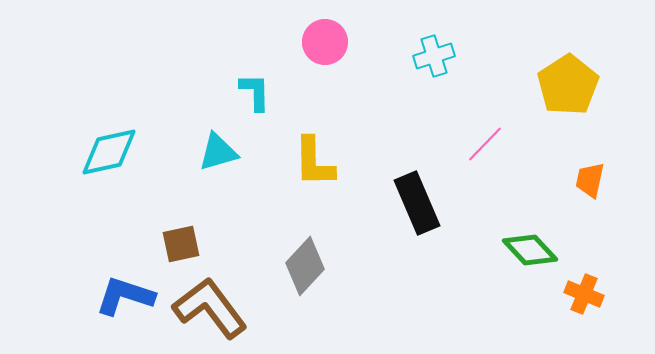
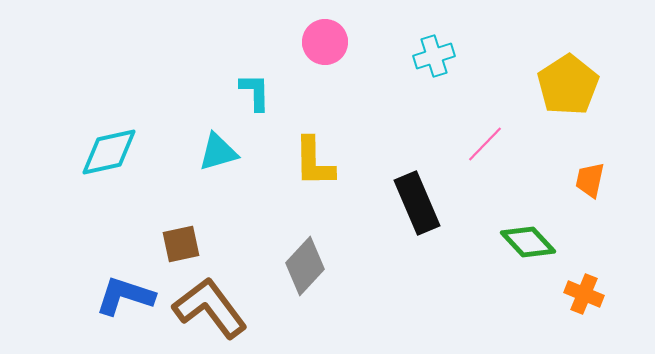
green diamond: moved 2 px left, 8 px up
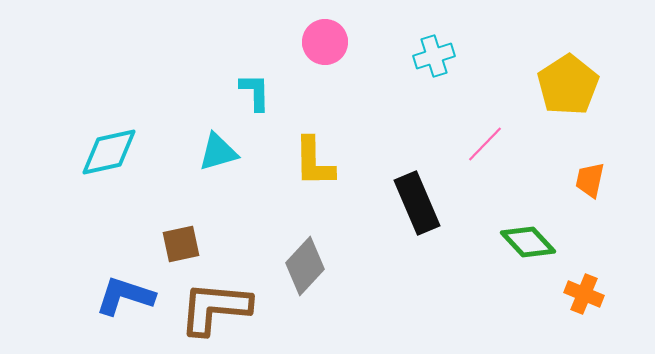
brown L-shape: moved 5 px right; rotated 48 degrees counterclockwise
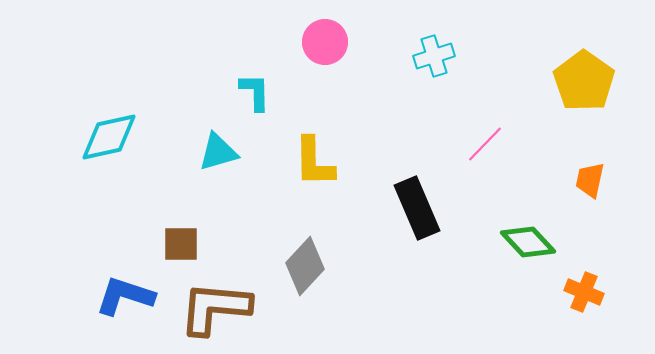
yellow pentagon: moved 16 px right, 4 px up; rotated 4 degrees counterclockwise
cyan diamond: moved 15 px up
black rectangle: moved 5 px down
brown square: rotated 12 degrees clockwise
orange cross: moved 2 px up
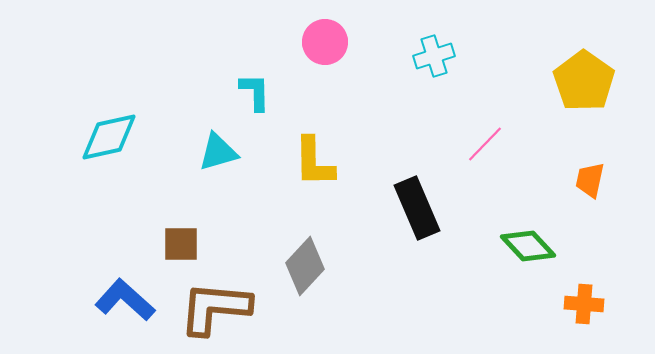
green diamond: moved 4 px down
orange cross: moved 12 px down; rotated 18 degrees counterclockwise
blue L-shape: moved 4 px down; rotated 24 degrees clockwise
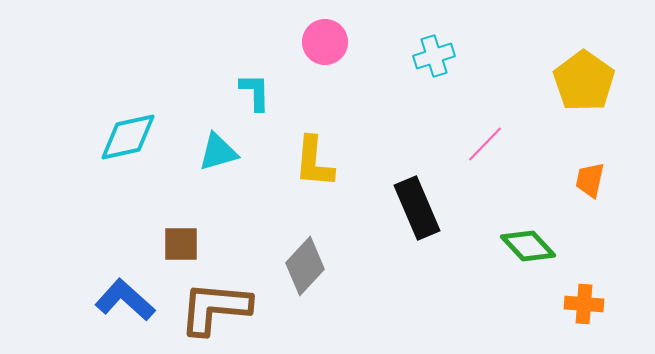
cyan diamond: moved 19 px right
yellow L-shape: rotated 6 degrees clockwise
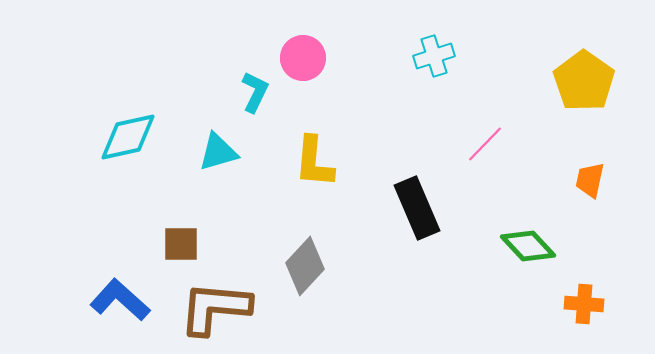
pink circle: moved 22 px left, 16 px down
cyan L-shape: rotated 27 degrees clockwise
blue L-shape: moved 5 px left
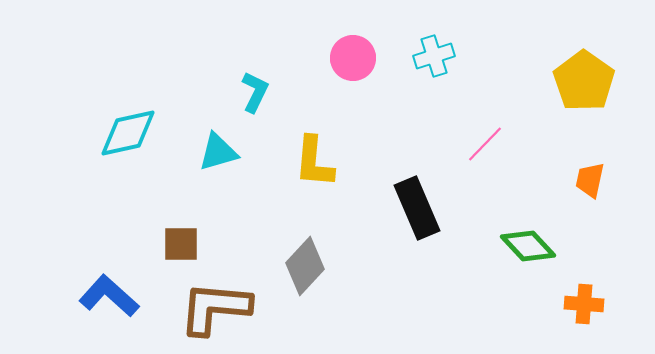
pink circle: moved 50 px right
cyan diamond: moved 4 px up
blue L-shape: moved 11 px left, 4 px up
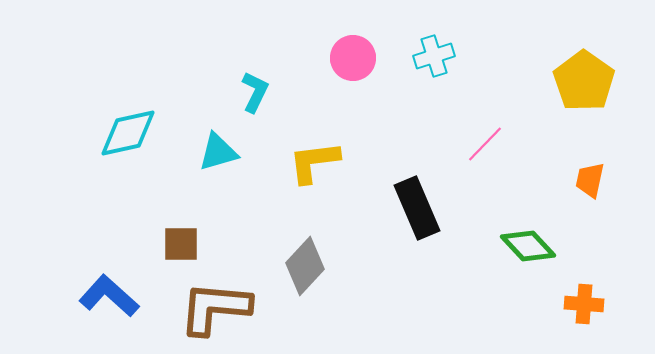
yellow L-shape: rotated 78 degrees clockwise
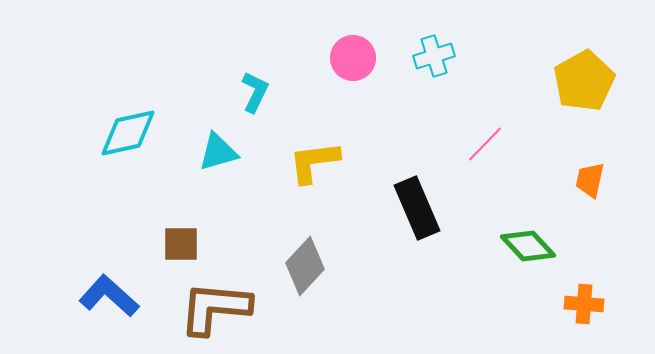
yellow pentagon: rotated 8 degrees clockwise
